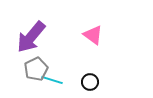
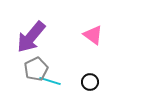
cyan line: moved 2 px left, 1 px down
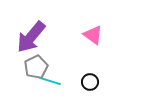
gray pentagon: moved 2 px up
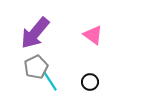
purple arrow: moved 4 px right, 4 px up
cyan line: rotated 40 degrees clockwise
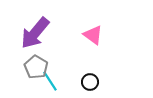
gray pentagon: rotated 15 degrees counterclockwise
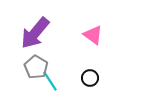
black circle: moved 4 px up
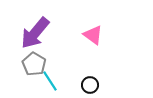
gray pentagon: moved 2 px left, 3 px up
black circle: moved 7 px down
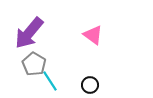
purple arrow: moved 6 px left
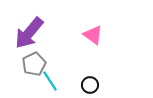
gray pentagon: rotated 15 degrees clockwise
